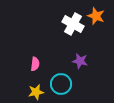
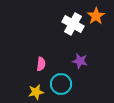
orange star: rotated 18 degrees clockwise
pink semicircle: moved 6 px right
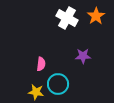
white cross: moved 6 px left, 6 px up
purple star: moved 3 px right, 5 px up; rotated 14 degrees counterclockwise
cyan circle: moved 3 px left
yellow star: rotated 21 degrees clockwise
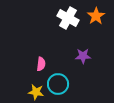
white cross: moved 1 px right
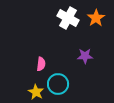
orange star: moved 2 px down
purple star: moved 2 px right
yellow star: rotated 21 degrees clockwise
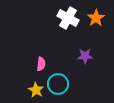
yellow star: moved 2 px up
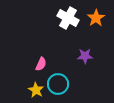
pink semicircle: rotated 16 degrees clockwise
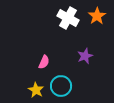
orange star: moved 1 px right, 2 px up
purple star: rotated 21 degrees counterclockwise
pink semicircle: moved 3 px right, 2 px up
cyan circle: moved 3 px right, 2 px down
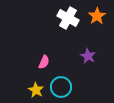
purple star: moved 3 px right; rotated 21 degrees counterclockwise
cyan circle: moved 1 px down
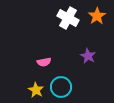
pink semicircle: rotated 56 degrees clockwise
